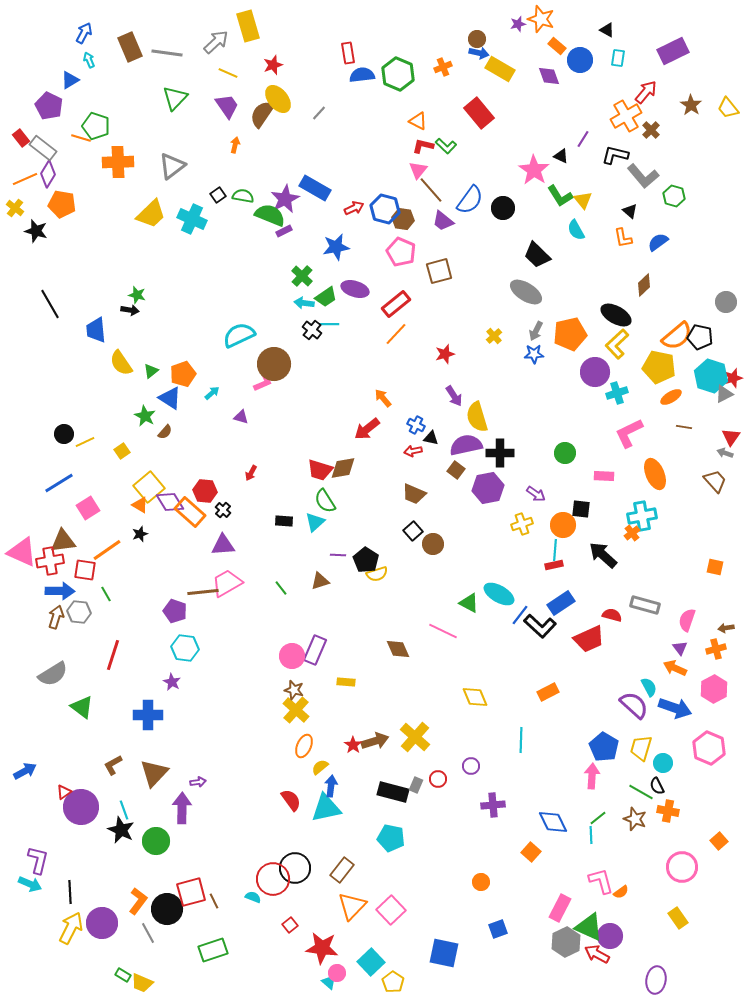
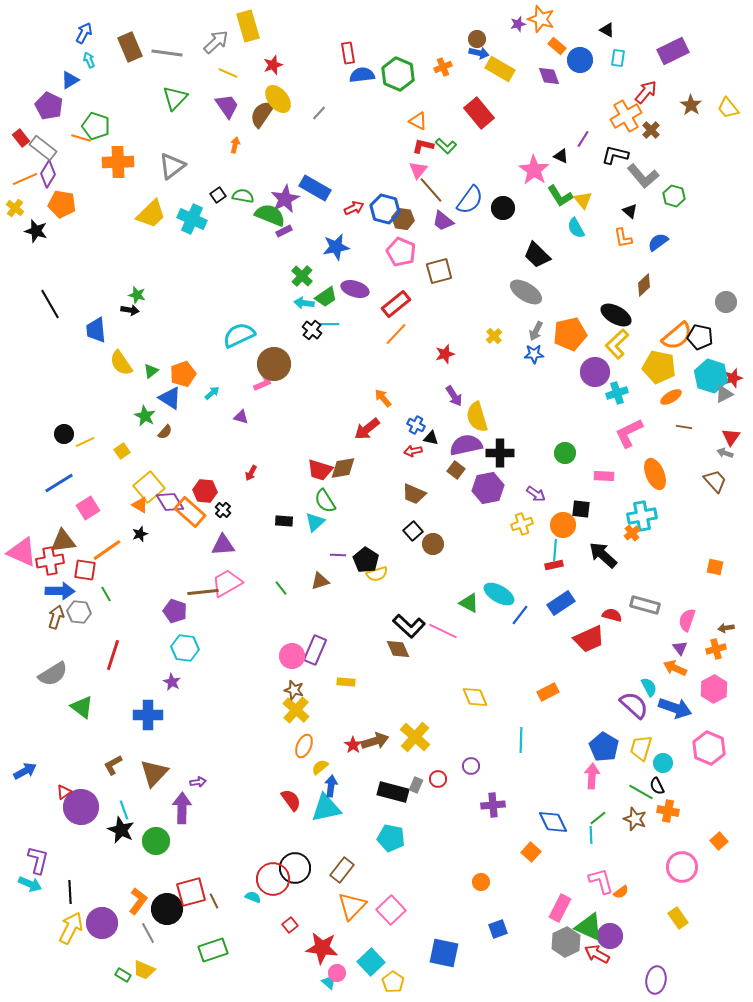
cyan semicircle at (576, 230): moved 2 px up
black L-shape at (540, 626): moved 131 px left
yellow trapezoid at (142, 983): moved 2 px right, 13 px up
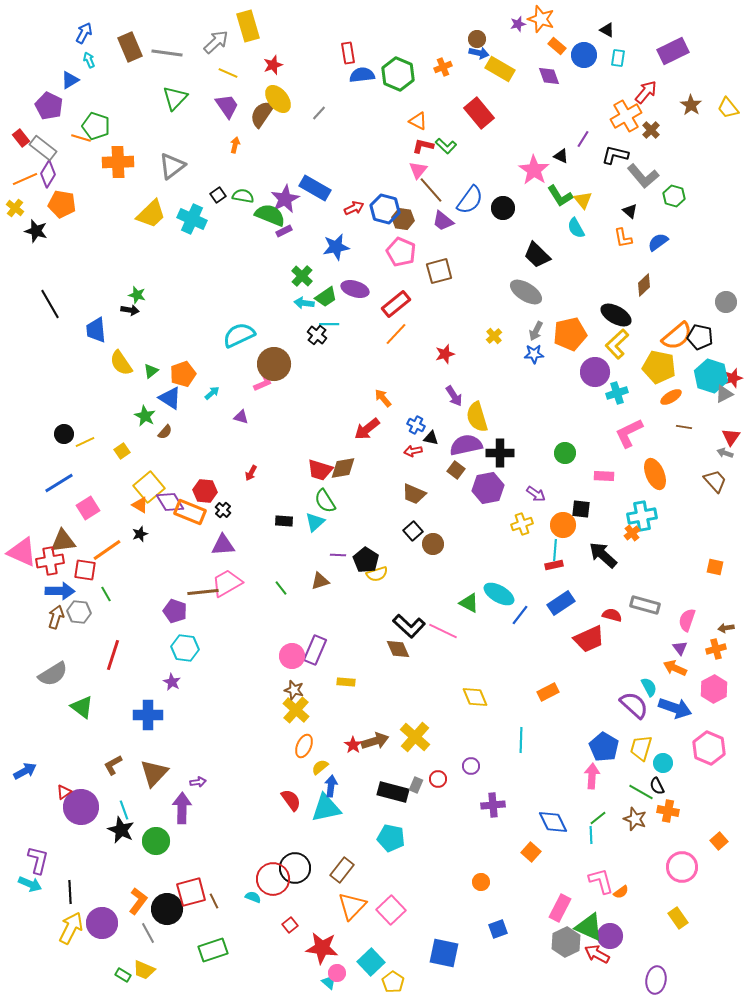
blue circle at (580, 60): moved 4 px right, 5 px up
black cross at (312, 330): moved 5 px right, 5 px down
orange rectangle at (190, 512): rotated 20 degrees counterclockwise
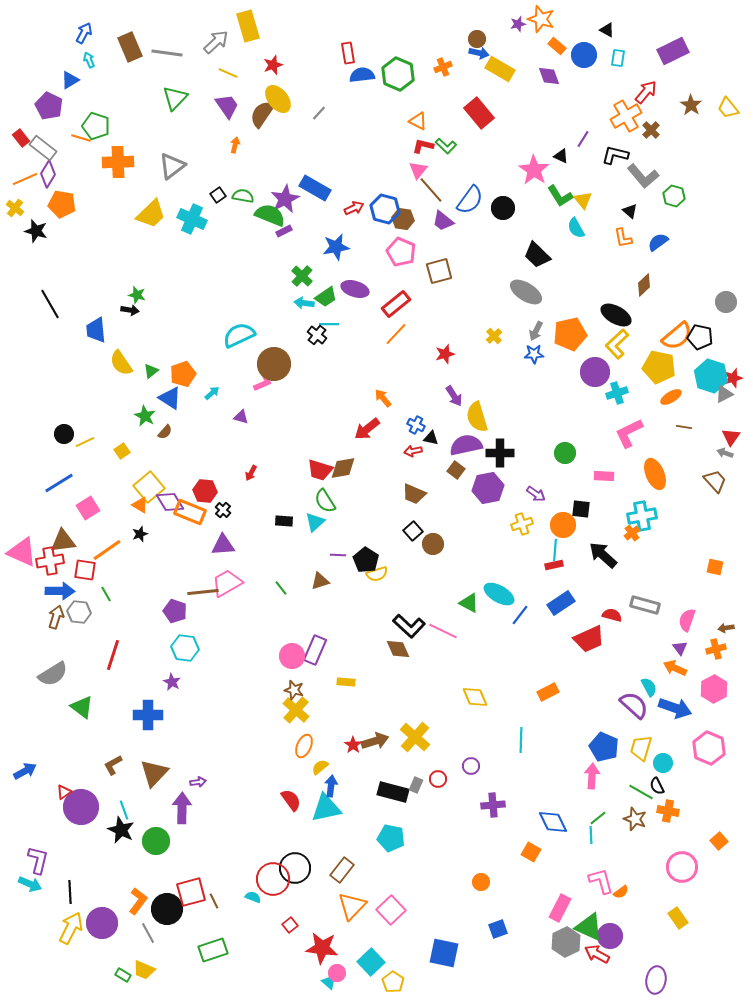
blue pentagon at (604, 747): rotated 8 degrees counterclockwise
orange square at (531, 852): rotated 12 degrees counterclockwise
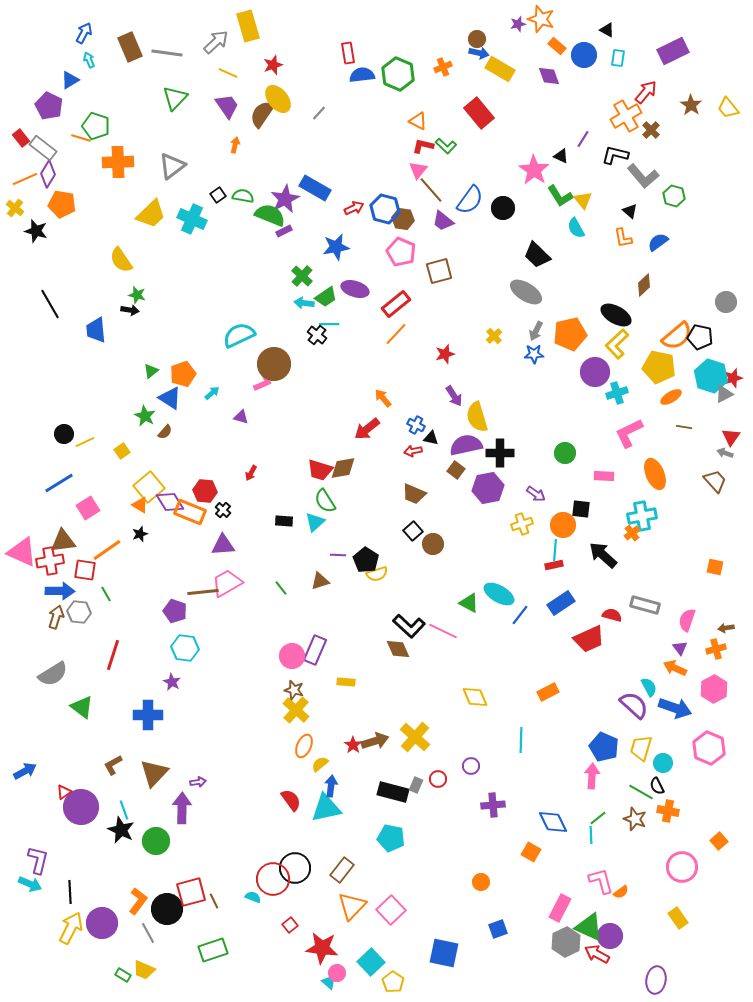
yellow semicircle at (121, 363): moved 103 px up
yellow semicircle at (320, 767): moved 3 px up
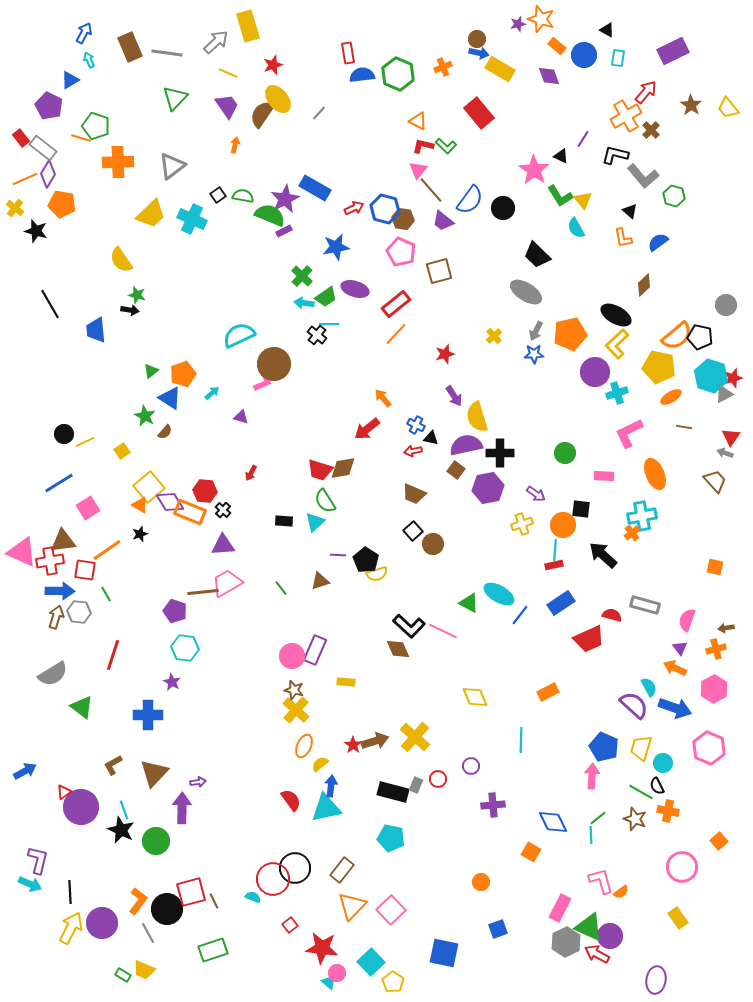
gray circle at (726, 302): moved 3 px down
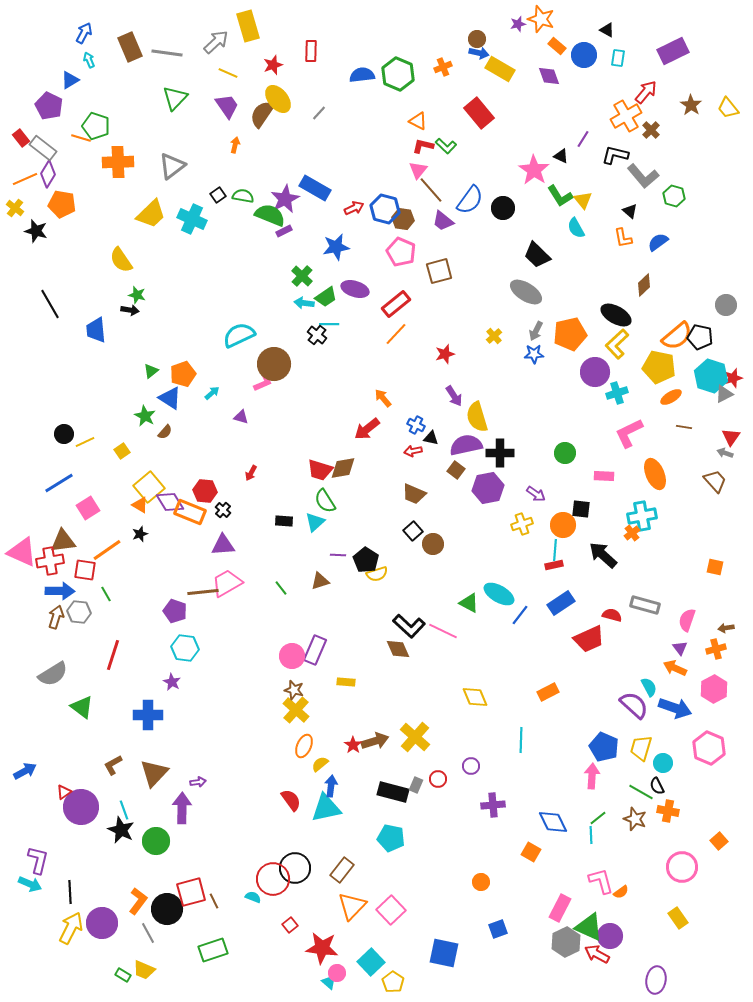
red rectangle at (348, 53): moved 37 px left, 2 px up; rotated 10 degrees clockwise
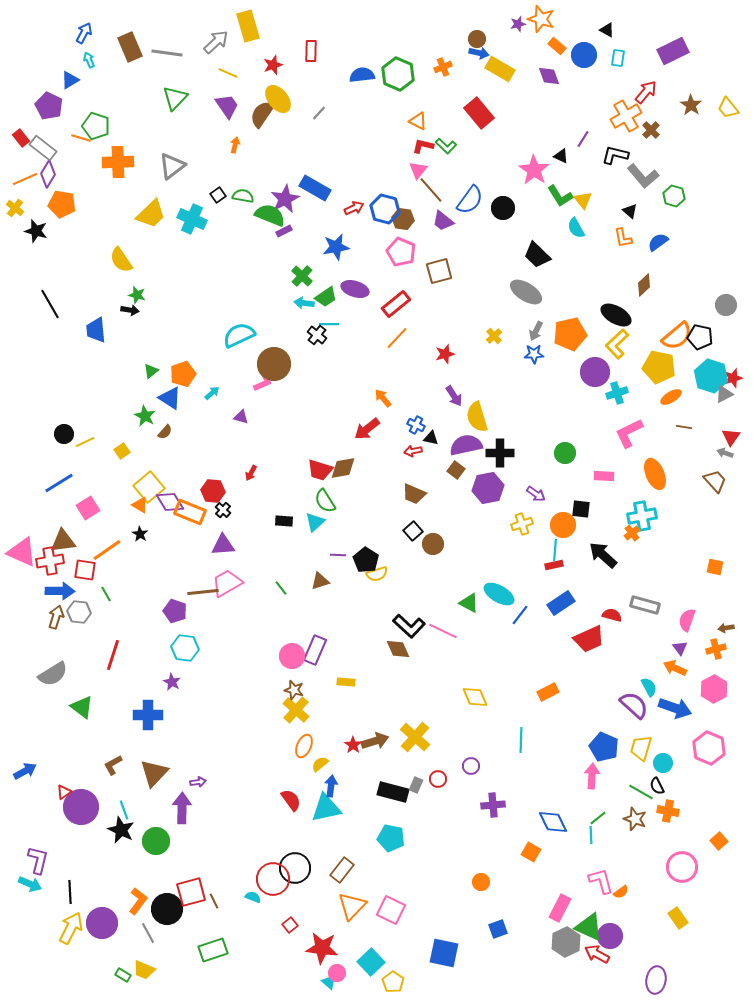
orange line at (396, 334): moved 1 px right, 4 px down
red hexagon at (205, 491): moved 8 px right
black star at (140, 534): rotated 21 degrees counterclockwise
pink square at (391, 910): rotated 20 degrees counterclockwise
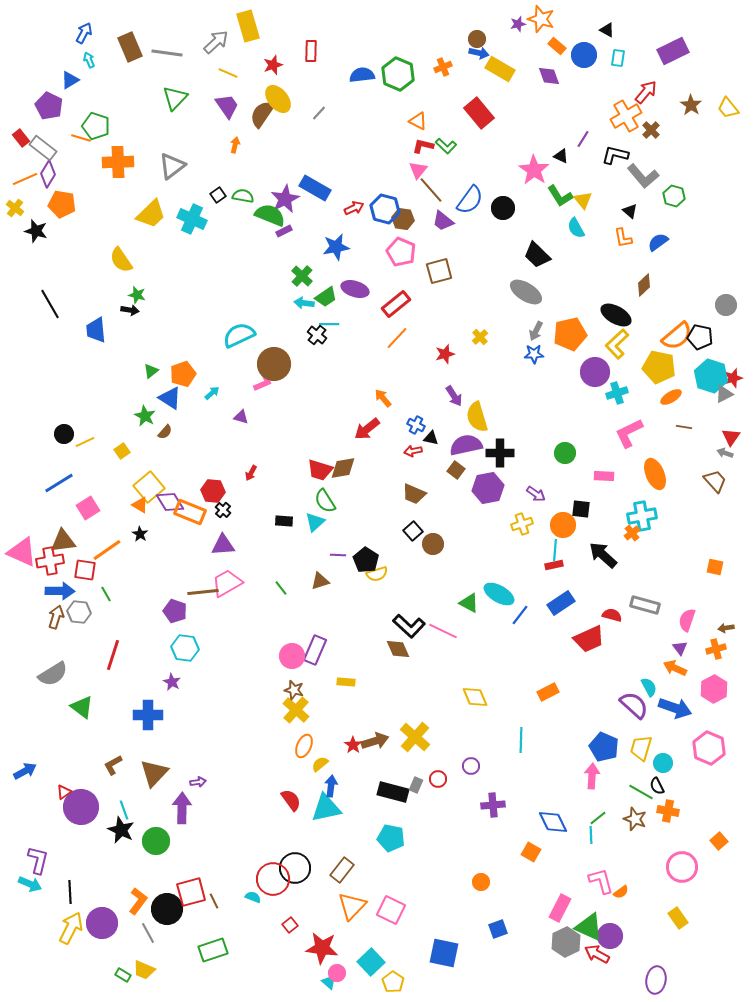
yellow cross at (494, 336): moved 14 px left, 1 px down
